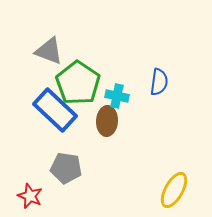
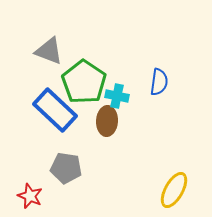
green pentagon: moved 6 px right, 1 px up
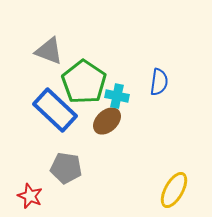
brown ellipse: rotated 44 degrees clockwise
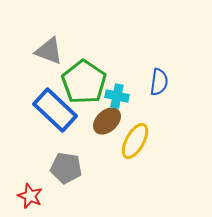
yellow ellipse: moved 39 px left, 49 px up
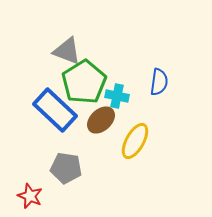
gray triangle: moved 18 px right
green pentagon: rotated 6 degrees clockwise
brown ellipse: moved 6 px left, 1 px up
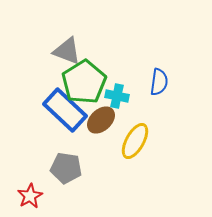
blue rectangle: moved 10 px right
red star: rotated 20 degrees clockwise
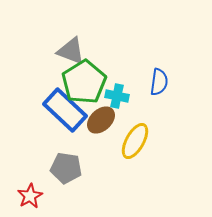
gray triangle: moved 4 px right
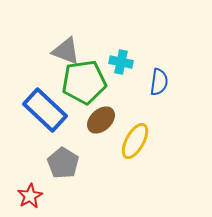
gray triangle: moved 5 px left
green pentagon: rotated 24 degrees clockwise
cyan cross: moved 4 px right, 34 px up
blue rectangle: moved 20 px left
gray pentagon: moved 3 px left, 5 px up; rotated 24 degrees clockwise
